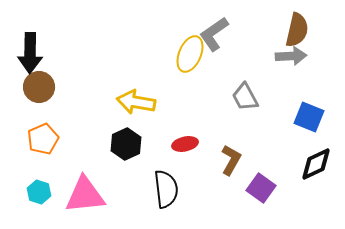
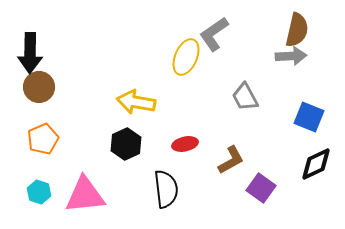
yellow ellipse: moved 4 px left, 3 px down
brown L-shape: rotated 32 degrees clockwise
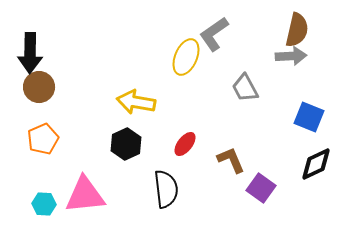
gray trapezoid: moved 9 px up
red ellipse: rotated 40 degrees counterclockwise
brown L-shape: rotated 84 degrees counterclockwise
cyan hexagon: moved 5 px right, 12 px down; rotated 15 degrees counterclockwise
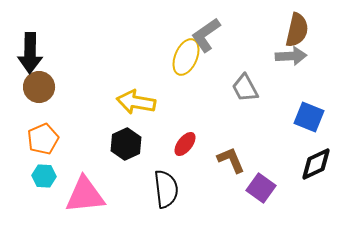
gray L-shape: moved 8 px left, 1 px down
cyan hexagon: moved 28 px up
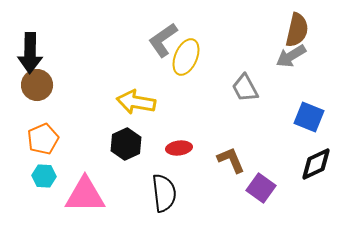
gray L-shape: moved 43 px left, 5 px down
gray arrow: rotated 152 degrees clockwise
brown circle: moved 2 px left, 2 px up
red ellipse: moved 6 px left, 4 px down; rotated 45 degrees clockwise
black semicircle: moved 2 px left, 4 px down
pink triangle: rotated 6 degrees clockwise
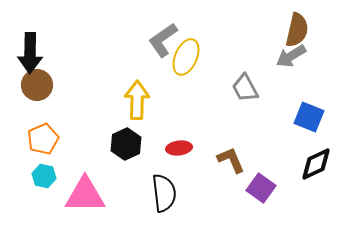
yellow arrow: moved 1 px right, 2 px up; rotated 81 degrees clockwise
cyan hexagon: rotated 10 degrees clockwise
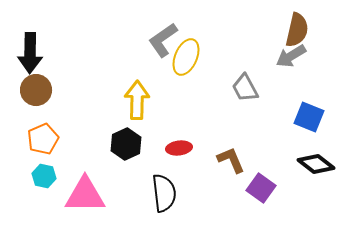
brown circle: moved 1 px left, 5 px down
black diamond: rotated 63 degrees clockwise
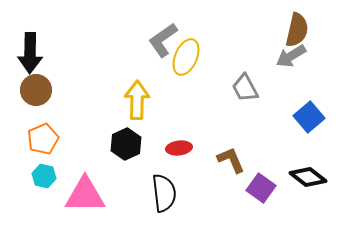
blue square: rotated 28 degrees clockwise
black diamond: moved 8 px left, 13 px down
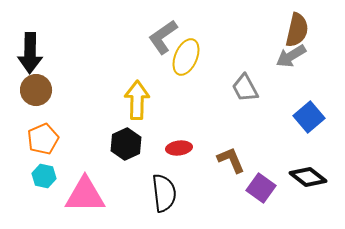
gray L-shape: moved 3 px up
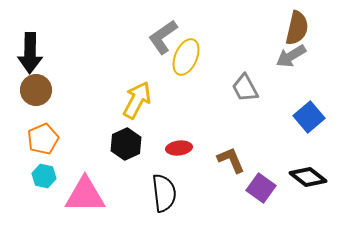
brown semicircle: moved 2 px up
yellow arrow: rotated 27 degrees clockwise
